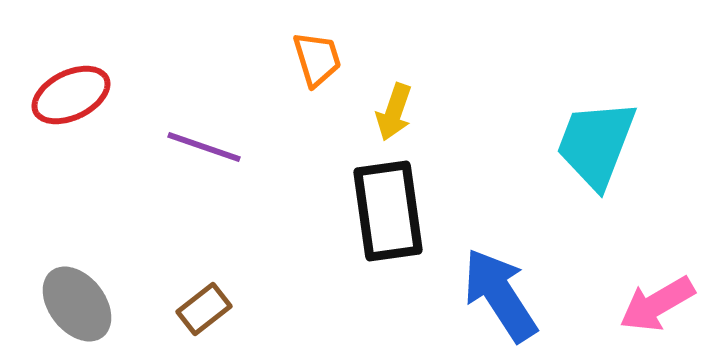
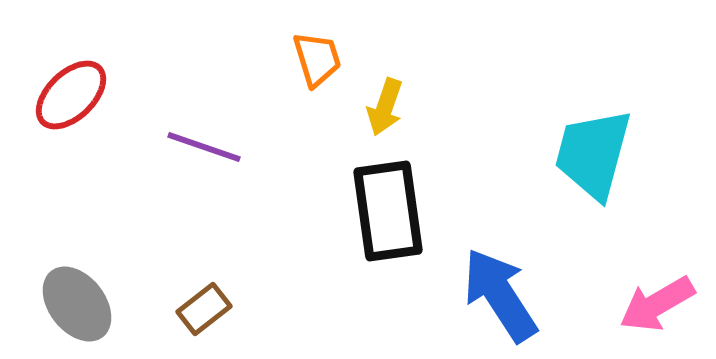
red ellipse: rotated 18 degrees counterclockwise
yellow arrow: moved 9 px left, 5 px up
cyan trapezoid: moved 3 px left, 10 px down; rotated 6 degrees counterclockwise
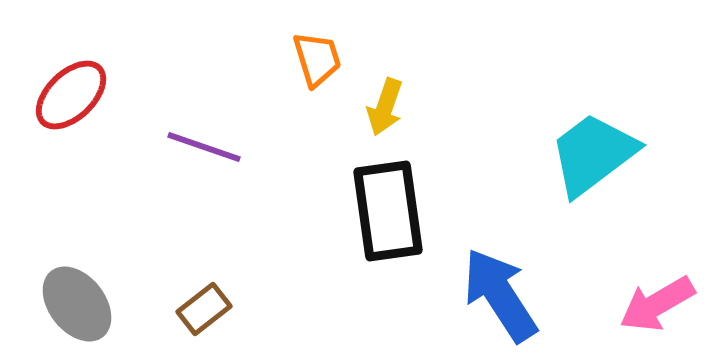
cyan trapezoid: rotated 38 degrees clockwise
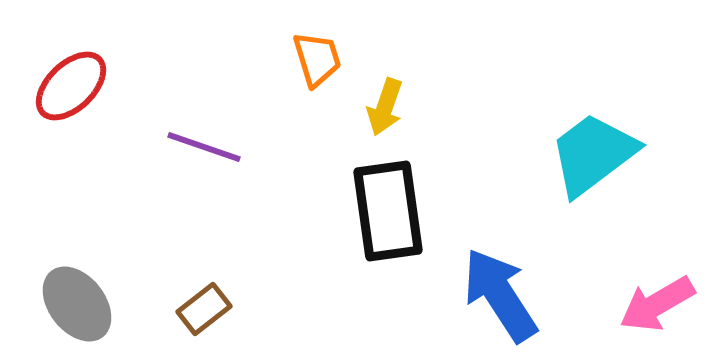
red ellipse: moved 9 px up
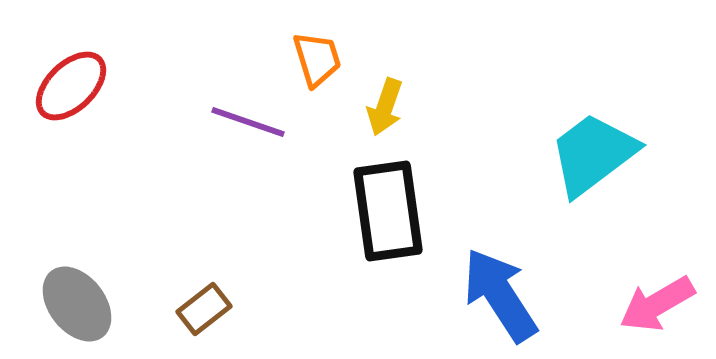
purple line: moved 44 px right, 25 px up
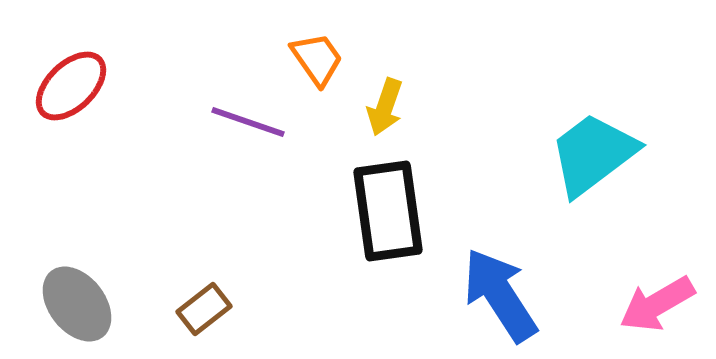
orange trapezoid: rotated 18 degrees counterclockwise
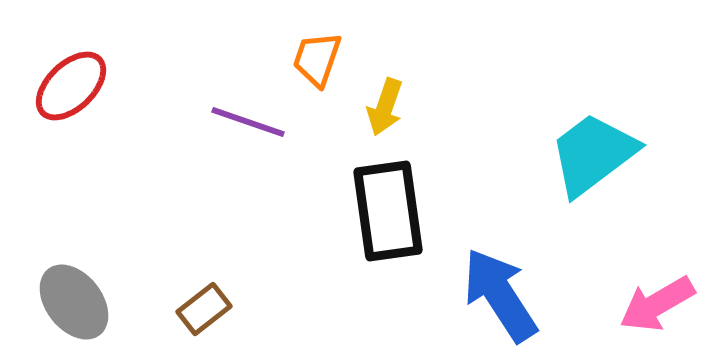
orange trapezoid: rotated 126 degrees counterclockwise
gray ellipse: moved 3 px left, 2 px up
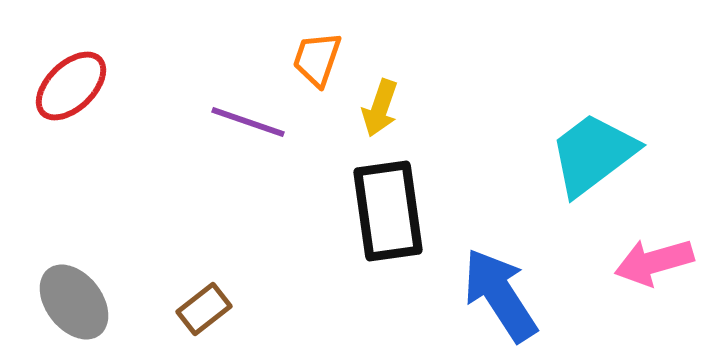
yellow arrow: moved 5 px left, 1 px down
pink arrow: moved 3 px left, 42 px up; rotated 14 degrees clockwise
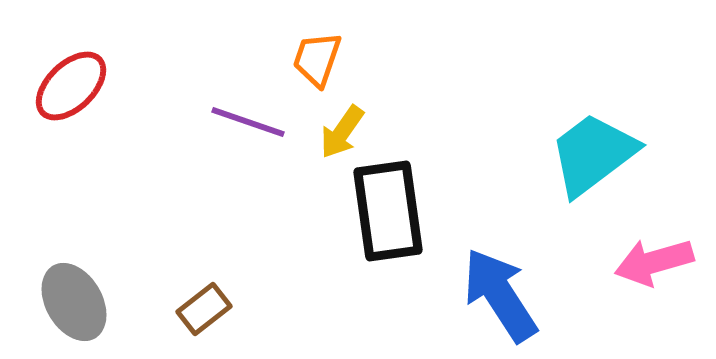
yellow arrow: moved 38 px left, 24 px down; rotated 16 degrees clockwise
gray ellipse: rotated 8 degrees clockwise
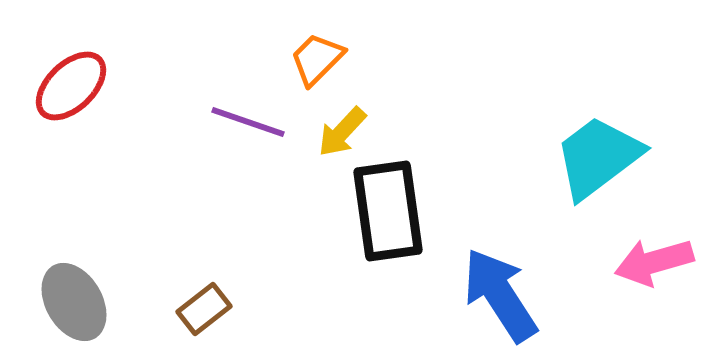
orange trapezoid: rotated 26 degrees clockwise
yellow arrow: rotated 8 degrees clockwise
cyan trapezoid: moved 5 px right, 3 px down
